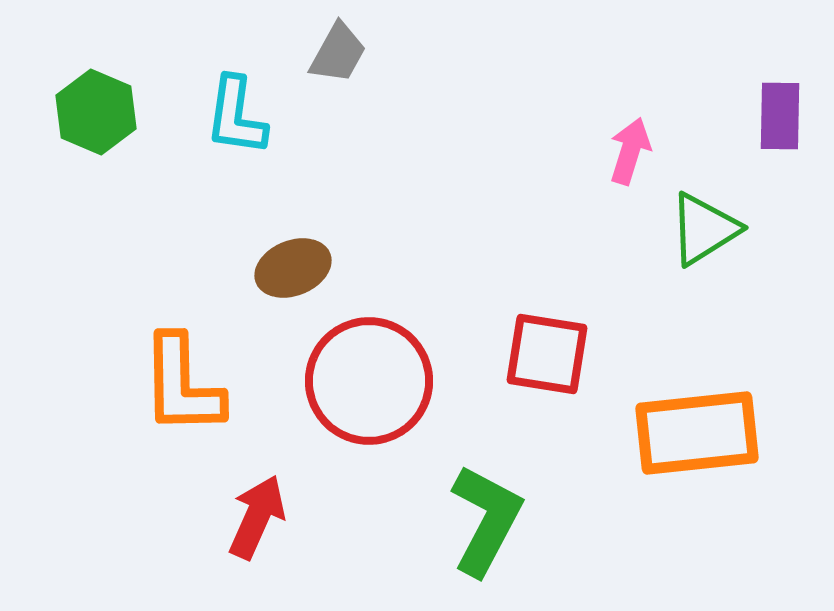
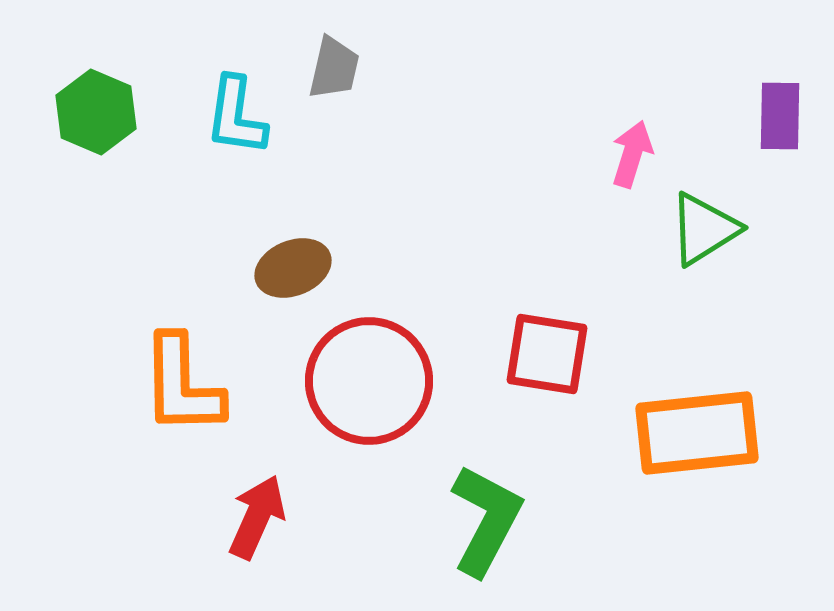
gray trapezoid: moved 4 px left, 15 px down; rotated 16 degrees counterclockwise
pink arrow: moved 2 px right, 3 px down
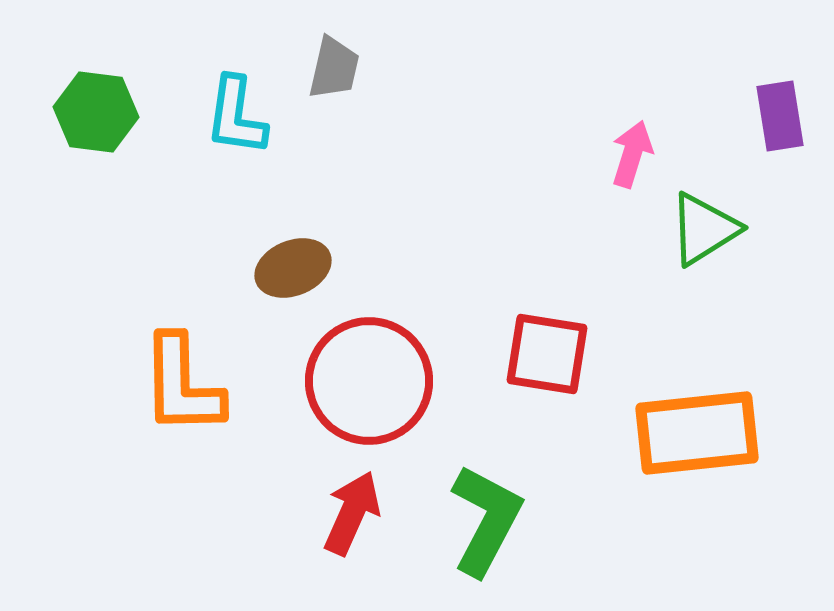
green hexagon: rotated 16 degrees counterclockwise
purple rectangle: rotated 10 degrees counterclockwise
red arrow: moved 95 px right, 4 px up
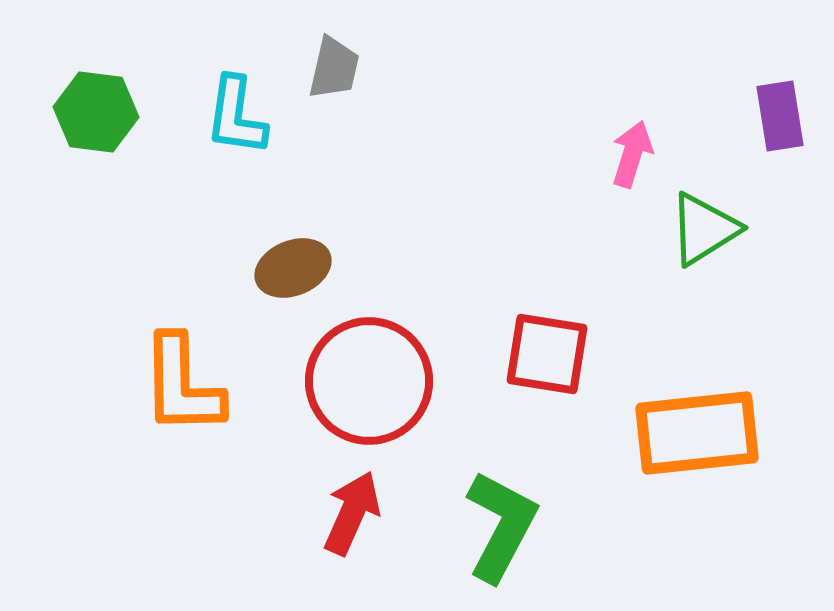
green L-shape: moved 15 px right, 6 px down
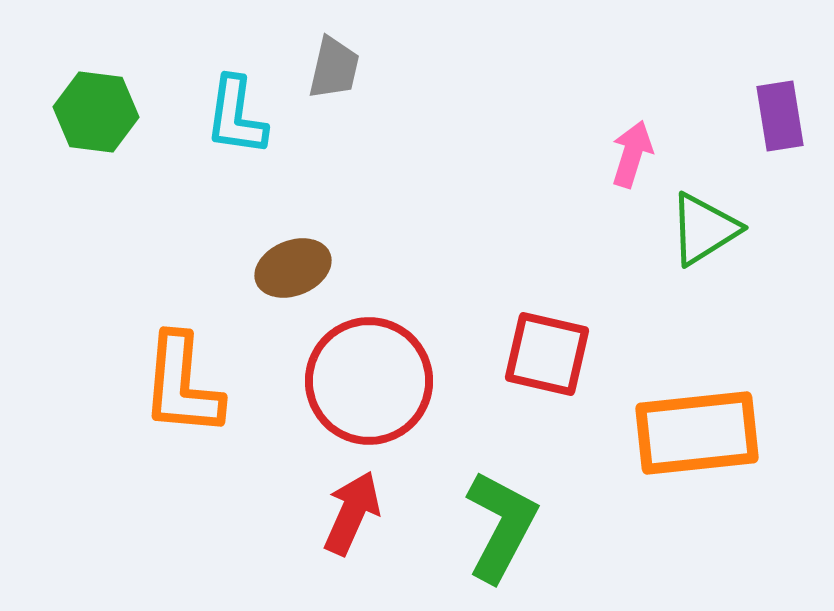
red square: rotated 4 degrees clockwise
orange L-shape: rotated 6 degrees clockwise
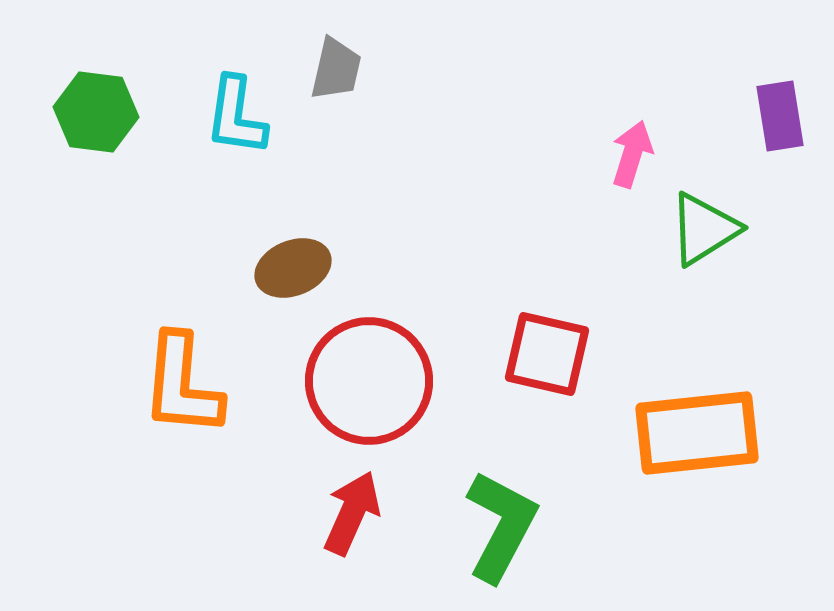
gray trapezoid: moved 2 px right, 1 px down
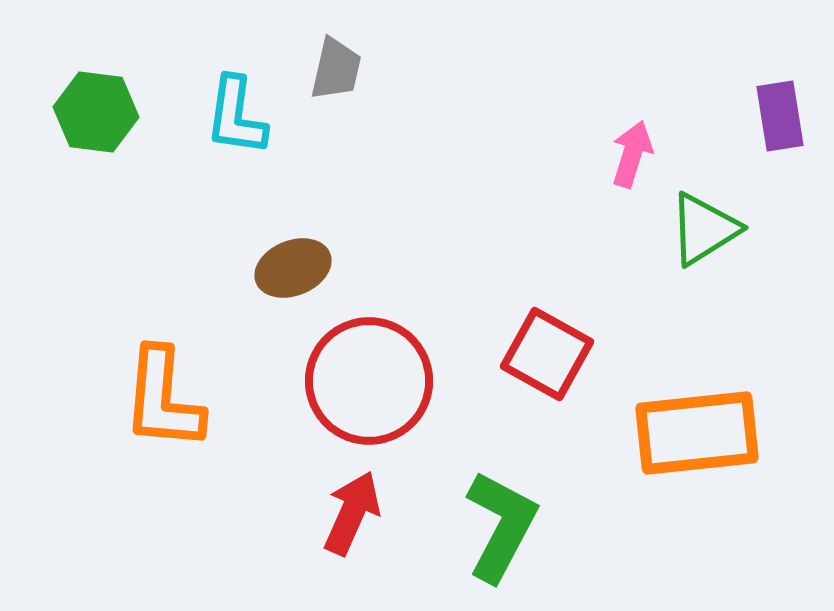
red square: rotated 16 degrees clockwise
orange L-shape: moved 19 px left, 14 px down
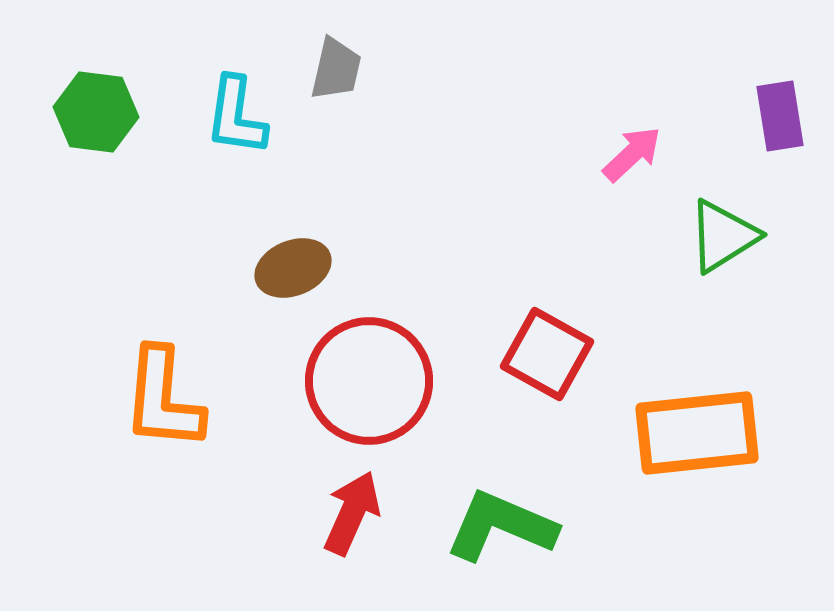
pink arrow: rotated 30 degrees clockwise
green triangle: moved 19 px right, 7 px down
green L-shape: rotated 95 degrees counterclockwise
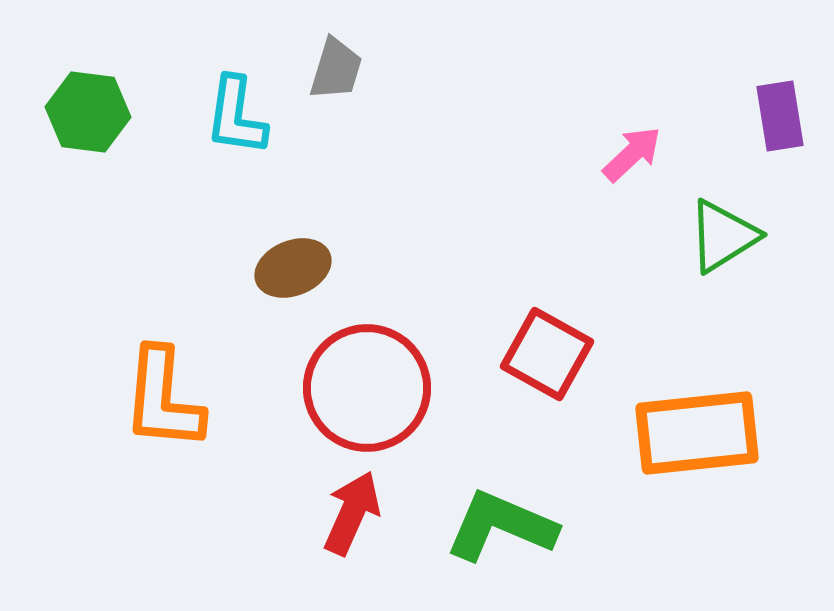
gray trapezoid: rotated 4 degrees clockwise
green hexagon: moved 8 px left
red circle: moved 2 px left, 7 px down
